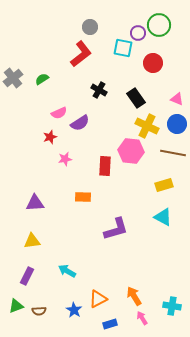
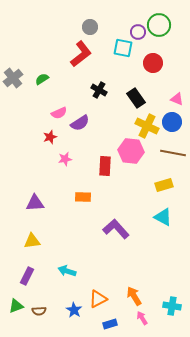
purple circle: moved 1 px up
blue circle: moved 5 px left, 2 px up
purple L-shape: rotated 116 degrees counterclockwise
cyan arrow: rotated 12 degrees counterclockwise
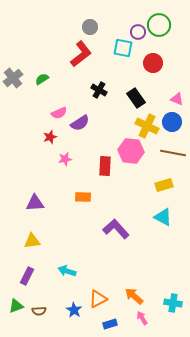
orange arrow: rotated 18 degrees counterclockwise
cyan cross: moved 1 px right, 3 px up
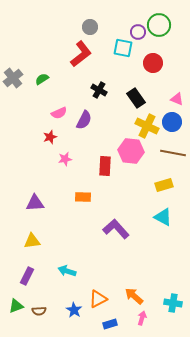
purple semicircle: moved 4 px right, 3 px up; rotated 30 degrees counterclockwise
pink arrow: rotated 48 degrees clockwise
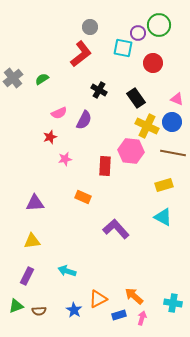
purple circle: moved 1 px down
orange rectangle: rotated 21 degrees clockwise
blue rectangle: moved 9 px right, 9 px up
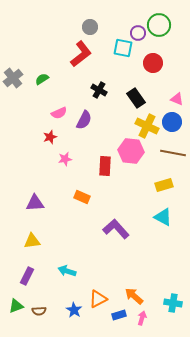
orange rectangle: moved 1 px left
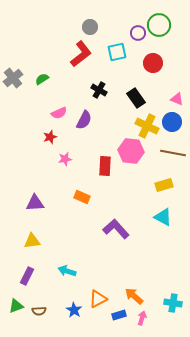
cyan square: moved 6 px left, 4 px down; rotated 24 degrees counterclockwise
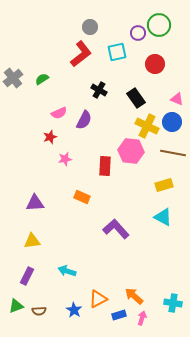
red circle: moved 2 px right, 1 px down
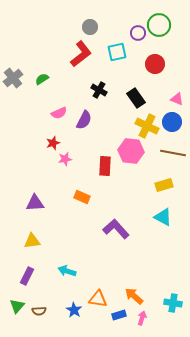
red star: moved 3 px right, 6 px down
orange triangle: rotated 36 degrees clockwise
green triangle: moved 1 px right; rotated 28 degrees counterclockwise
